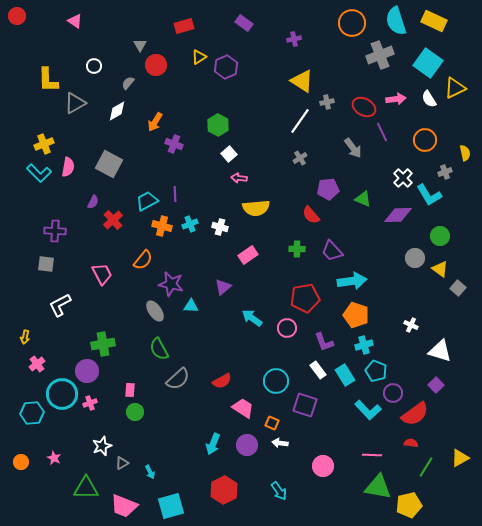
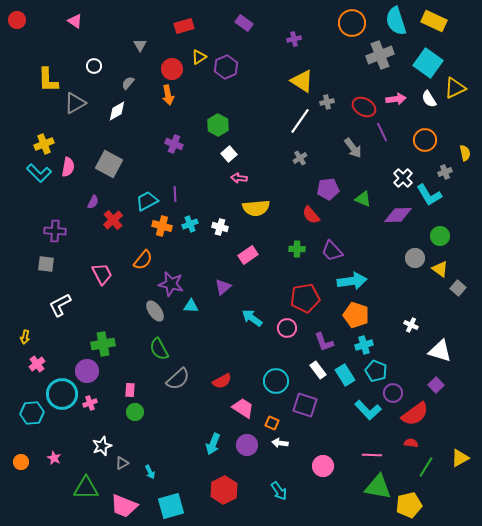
red circle at (17, 16): moved 4 px down
red circle at (156, 65): moved 16 px right, 4 px down
orange arrow at (155, 122): moved 13 px right, 27 px up; rotated 42 degrees counterclockwise
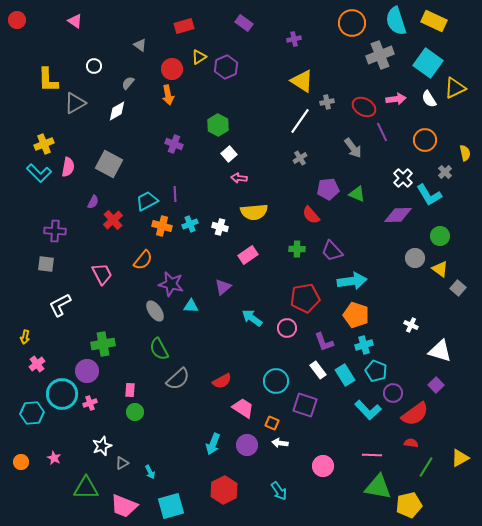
gray triangle at (140, 45): rotated 24 degrees counterclockwise
gray cross at (445, 172): rotated 24 degrees counterclockwise
green triangle at (363, 199): moved 6 px left, 5 px up
yellow semicircle at (256, 208): moved 2 px left, 4 px down
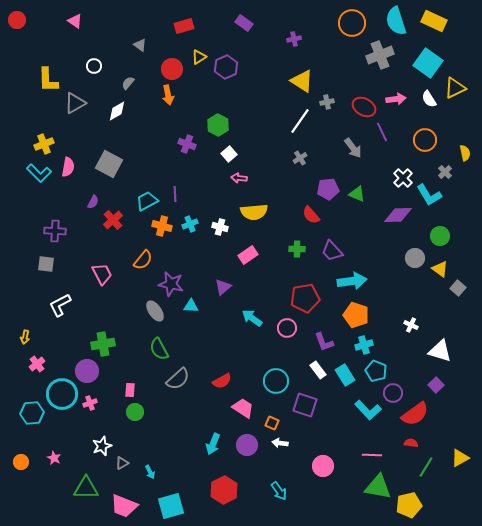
purple cross at (174, 144): moved 13 px right
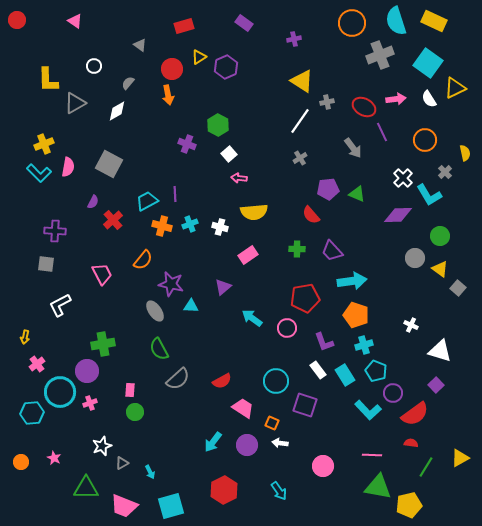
cyan circle at (62, 394): moved 2 px left, 2 px up
cyan arrow at (213, 444): moved 2 px up; rotated 15 degrees clockwise
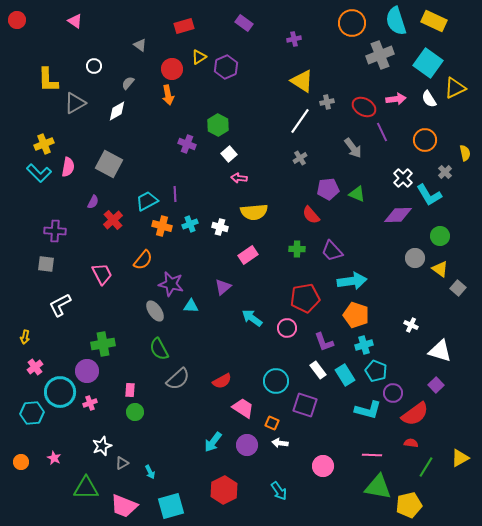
pink cross at (37, 364): moved 2 px left, 3 px down
cyan L-shape at (368, 410): rotated 32 degrees counterclockwise
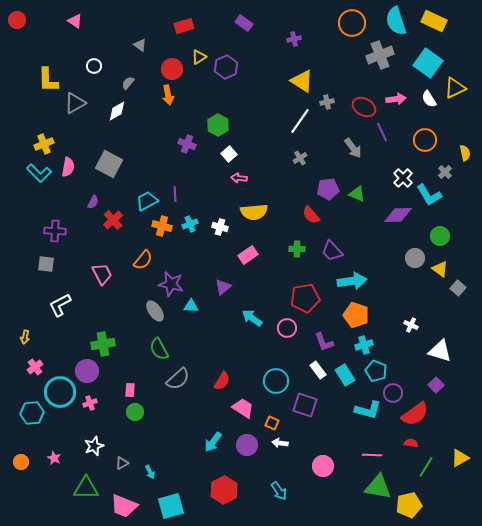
red semicircle at (222, 381): rotated 30 degrees counterclockwise
white star at (102, 446): moved 8 px left
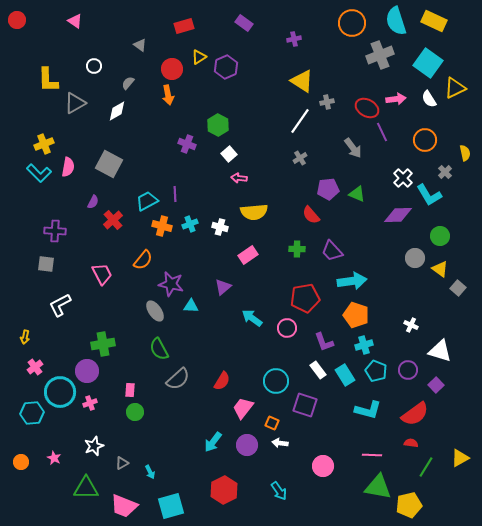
red ellipse at (364, 107): moved 3 px right, 1 px down
purple circle at (393, 393): moved 15 px right, 23 px up
pink trapezoid at (243, 408): rotated 85 degrees counterclockwise
